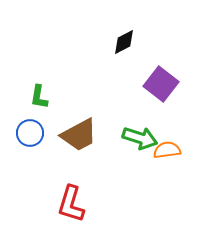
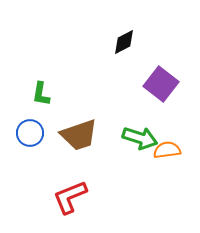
green L-shape: moved 2 px right, 3 px up
brown trapezoid: rotated 9 degrees clockwise
red L-shape: moved 1 px left, 7 px up; rotated 51 degrees clockwise
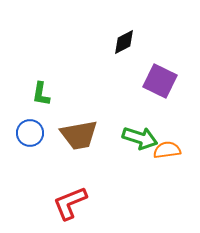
purple square: moved 1 px left, 3 px up; rotated 12 degrees counterclockwise
brown trapezoid: rotated 9 degrees clockwise
red L-shape: moved 6 px down
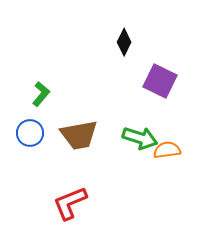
black diamond: rotated 36 degrees counterclockwise
green L-shape: rotated 150 degrees counterclockwise
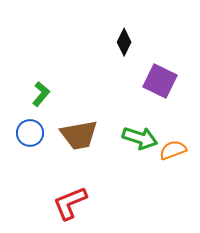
orange semicircle: moved 6 px right; rotated 12 degrees counterclockwise
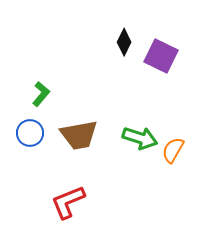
purple square: moved 1 px right, 25 px up
orange semicircle: rotated 40 degrees counterclockwise
red L-shape: moved 2 px left, 1 px up
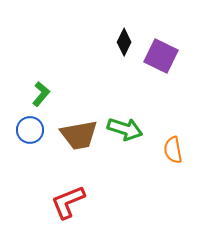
blue circle: moved 3 px up
green arrow: moved 15 px left, 9 px up
orange semicircle: rotated 40 degrees counterclockwise
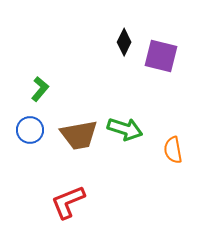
purple square: rotated 12 degrees counterclockwise
green L-shape: moved 1 px left, 5 px up
